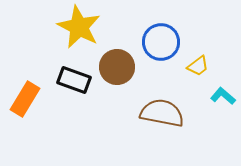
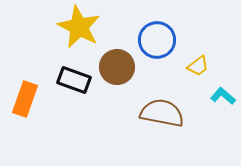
blue circle: moved 4 px left, 2 px up
orange rectangle: rotated 12 degrees counterclockwise
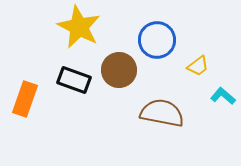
brown circle: moved 2 px right, 3 px down
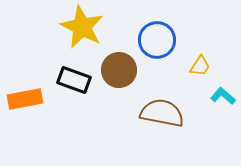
yellow star: moved 3 px right
yellow trapezoid: moved 2 px right; rotated 20 degrees counterclockwise
orange rectangle: rotated 60 degrees clockwise
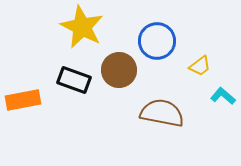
blue circle: moved 1 px down
yellow trapezoid: rotated 20 degrees clockwise
orange rectangle: moved 2 px left, 1 px down
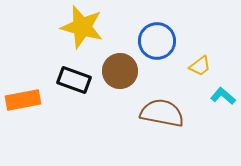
yellow star: rotated 12 degrees counterclockwise
brown circle: moved 1 px right, 1 px down
